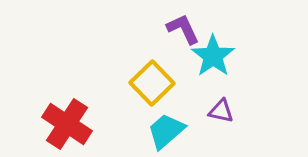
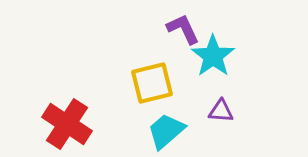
yellow square: rotated 30 degrees clockwise
purple triangle: rotated 8 degrees counterclockwise
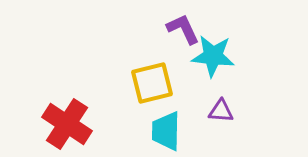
cyan star: rotated 30 degrees counterclockwise
cyan trapezoid: rotated 48 degrees counterclockwise
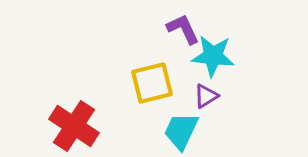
purple triangle: moved 15 px left, 15 px up; rotated 36 degrees counterclockwise
red cross: moved 7 px right, 2 px down
cyan trapezoid: moved 15 px right; rotated 24 degrees clockwise
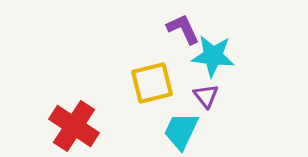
purple triangle: rotated 36 degrees counterclockwise
